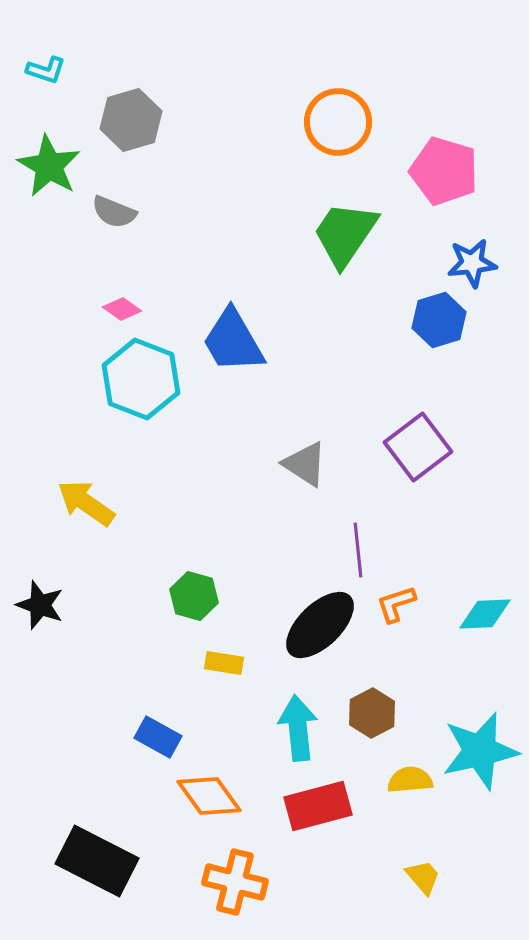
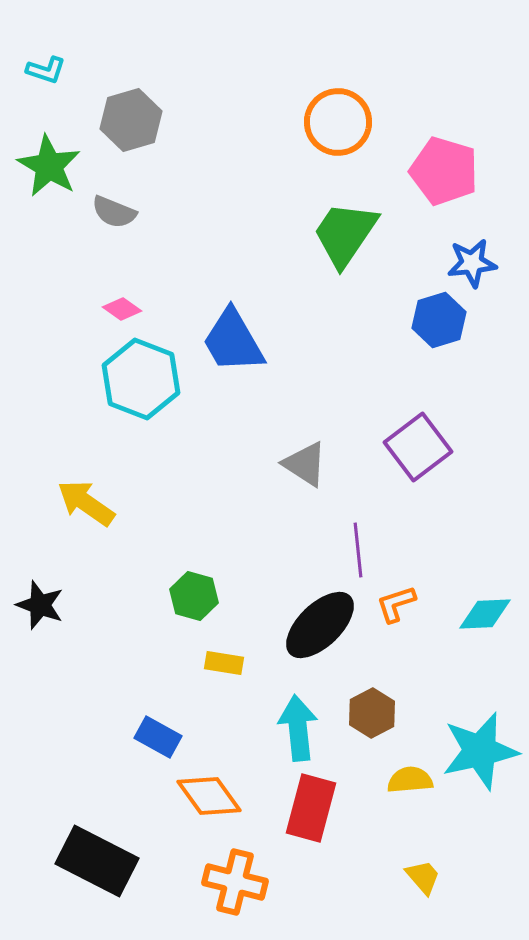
red rectangle: moved 7 px left, 2 px down; rotated 60 degrees counterclockwise
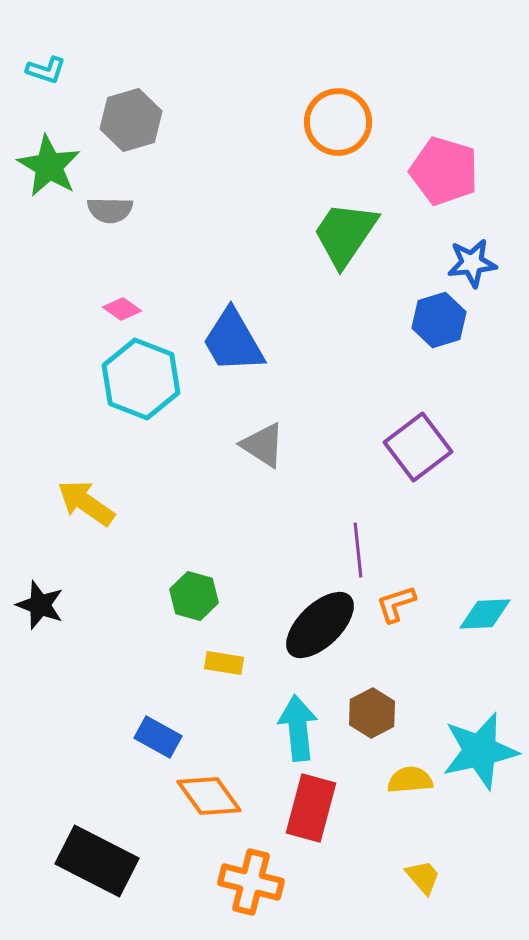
gray semicircle: moved 4 px left, 2 px up; rotated 21 degrees counterclockwise
gray triangle: moved 42 px left, 19 px up
orange cross: moved 16 px right
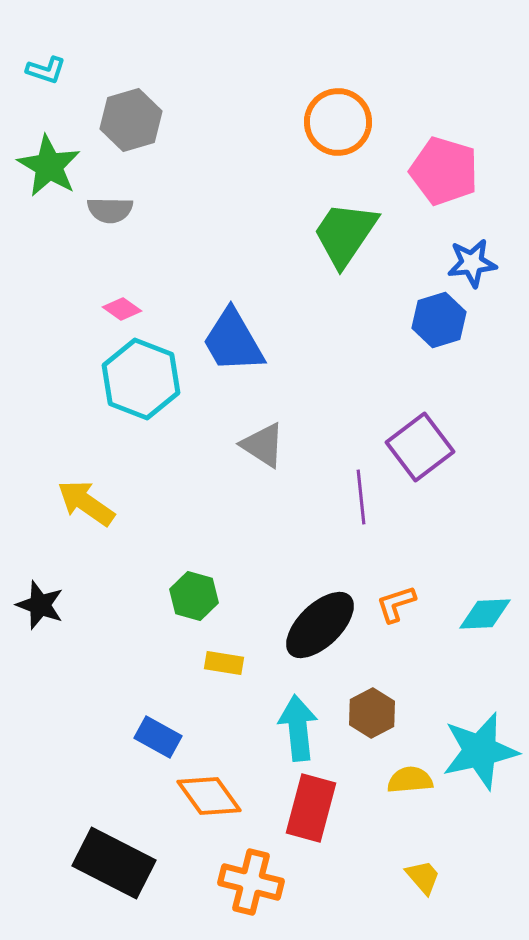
purple square: moved 2 px right
purple line: moved 3 px right, 53 px up
black rectangle: moved 17 px right, 2 px down
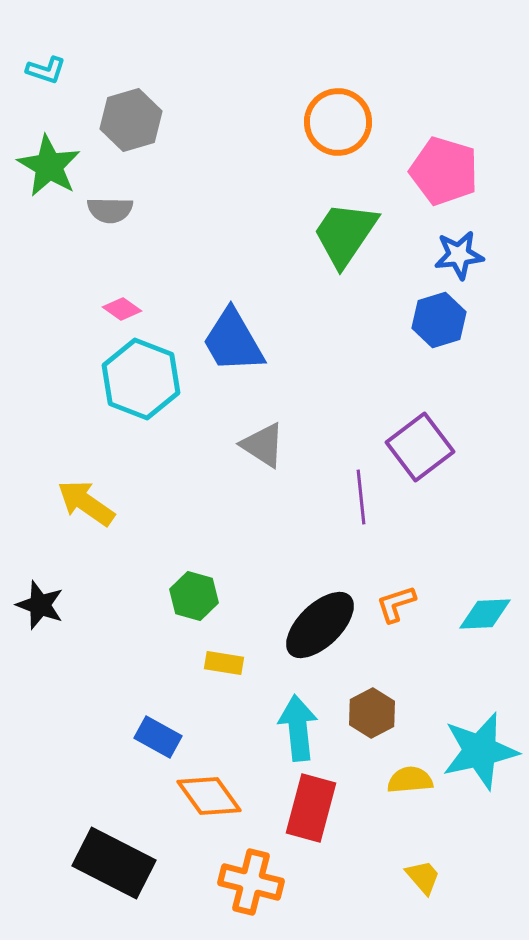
blue star: moved 13 px left, 8 px up
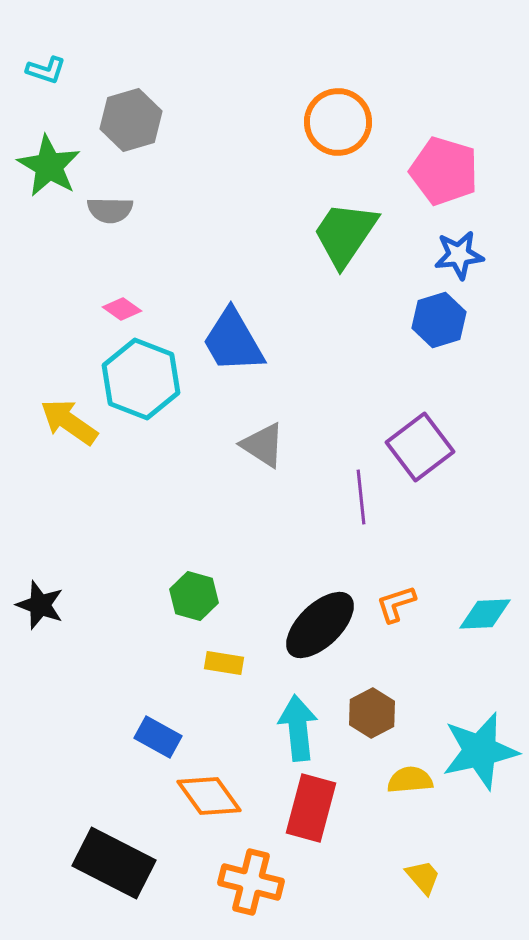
yellow arrow: moved 17 px left, 81 px up
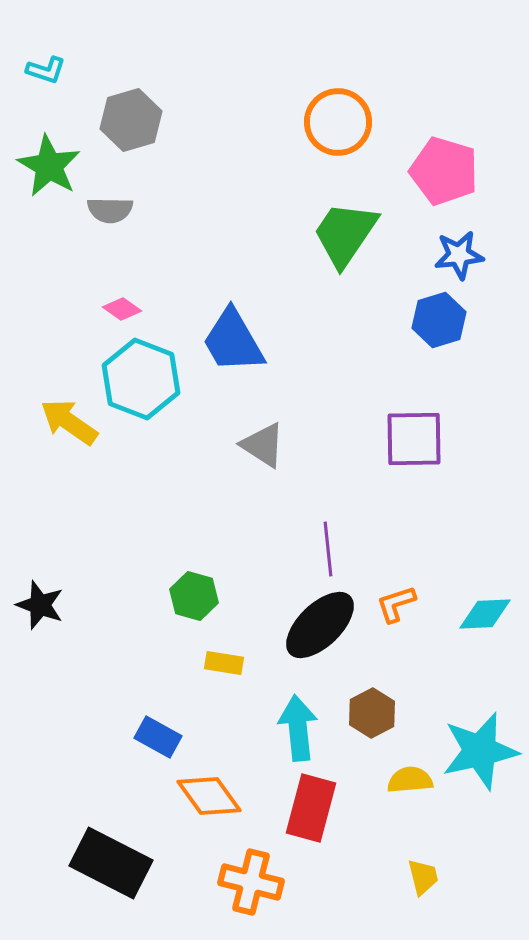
purple square: moved 6 px left, 8 px up; rotated 36 degrees clockwise
purple line: moved 33 px left, 52 px down
black rectangle: moved 3 px left
yellow trapezoid: rotated 27 degrees clockwise
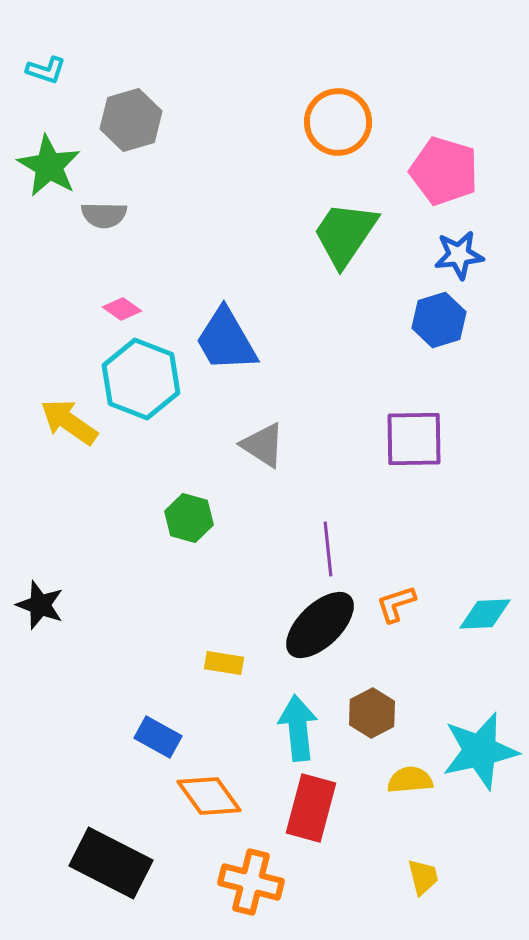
gray semicircle: moved 6 px left, 5 px down
blue trapezoid: moved 7 px left, 1 px up
green hexagon: moved 5 px left, 78 px up
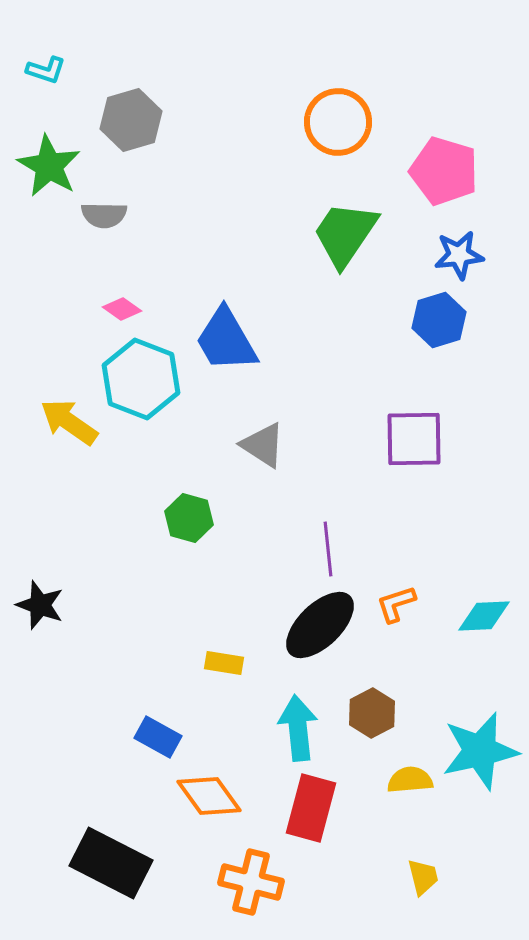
cyan diamond: moved 1 px left, 2 px down
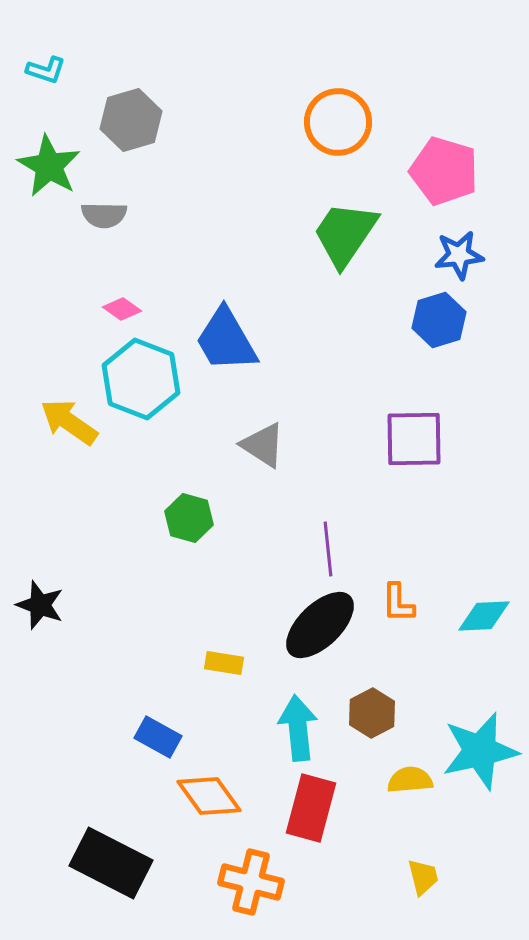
orange L-shape: moved 2 px right, 1 px up; rotated 72 degrees counterclockwise
